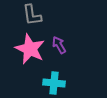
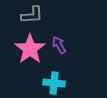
gray L-shape: rotated 85 degrees counterclockwise
pink star: rotated 12 degrees clockwise
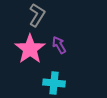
gray L-shape: moved 5 px right; rotated 55 degrees counterclockwise
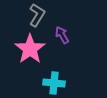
purple arrow: moved 3 px right, 10 px up
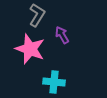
pink star: rotated 16 degrees counterclockwise
cyan cross: moved 1 px up
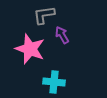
gray L-shape: moved 7 px right; rotated 130 degrees counterclockwise
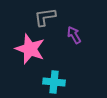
gray L-shape: moved 1 px right, 2 px down
purple arrow: moved 12 px right
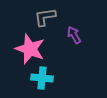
cyan cross: moved 12 px left, 4 px up
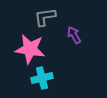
pink star: rotated 12 degrees counterclockwise
cyan cross: rotated 20 degrees counterclockwise
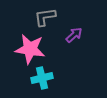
purple arrow: rotated 78 degrees clockwise
